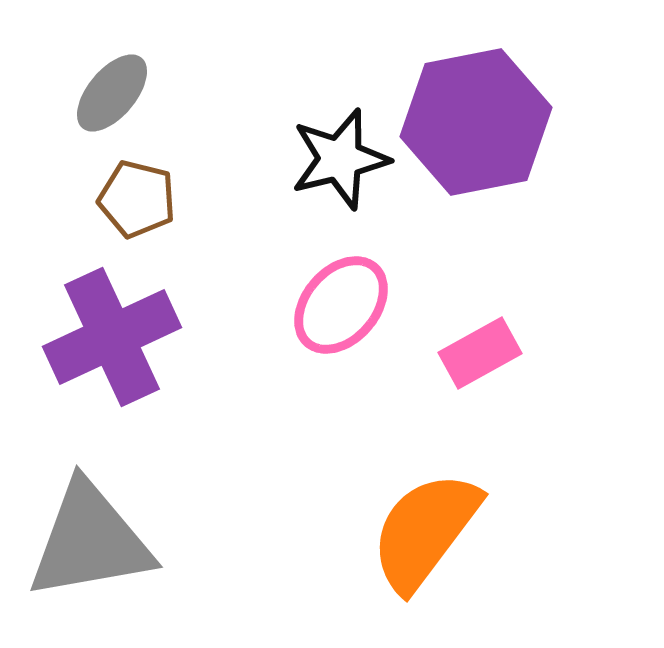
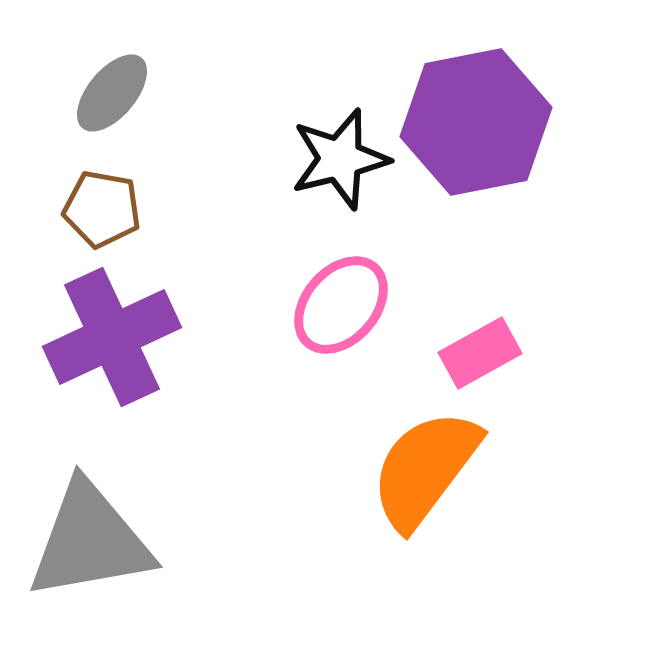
brown pentagon: moved 35 px left, 10 px down; rotated 4 degrees counterclockwise
orange semicircle: moved 62 px up
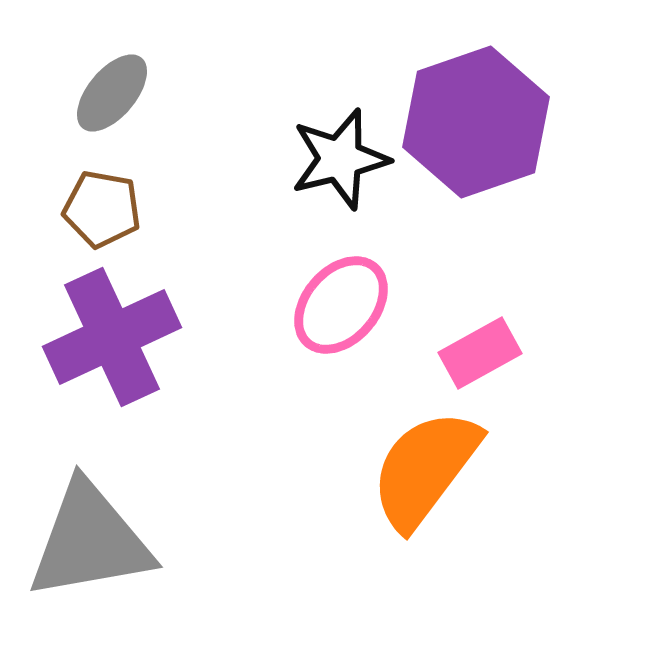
purple hexagon: rotated 8 degrees counterclockwise
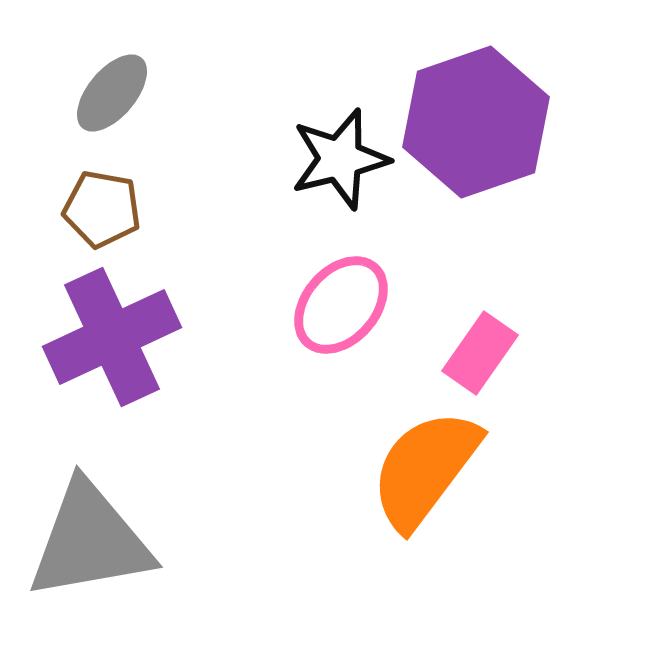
pink rectangle: rotated 26 degrees counterclockwise
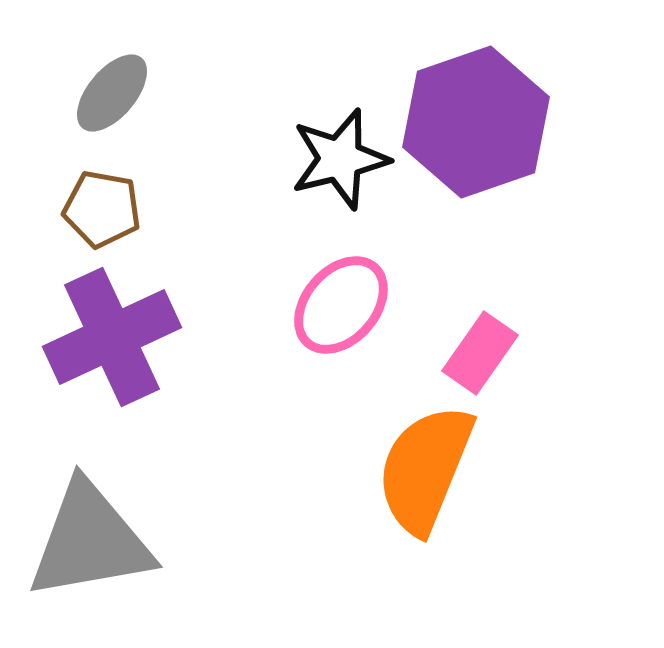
orange semicircle: rotated 15 degrees counterclockwise
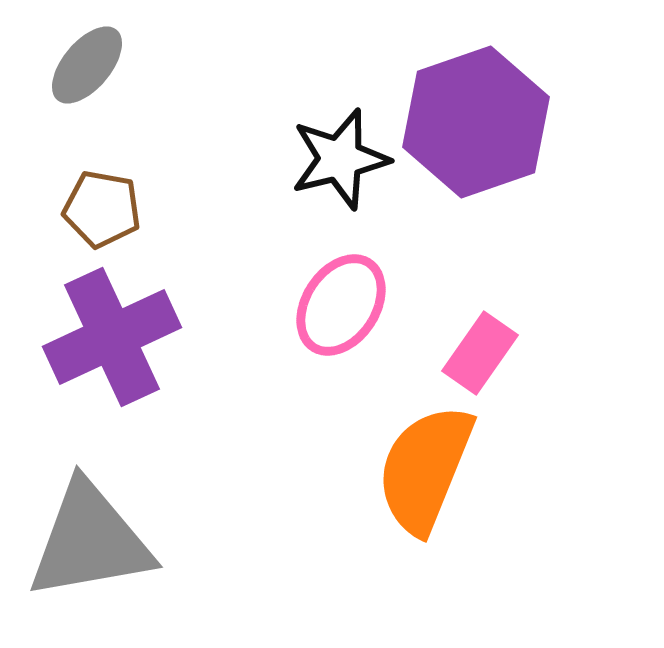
gray ellipse: moved 25 px left, 28 px up
pink ellipse: rotated 8 degrees counterclockwise
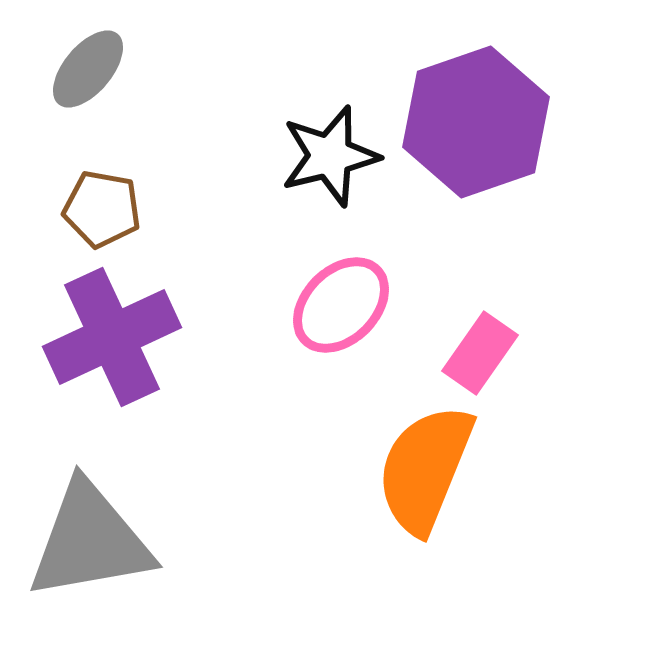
gray ellipse: moved 1 px right, 4 px down
black star: moved 10 px left, 3 px up
pink ellipse: rotated 12 degrees clockwise
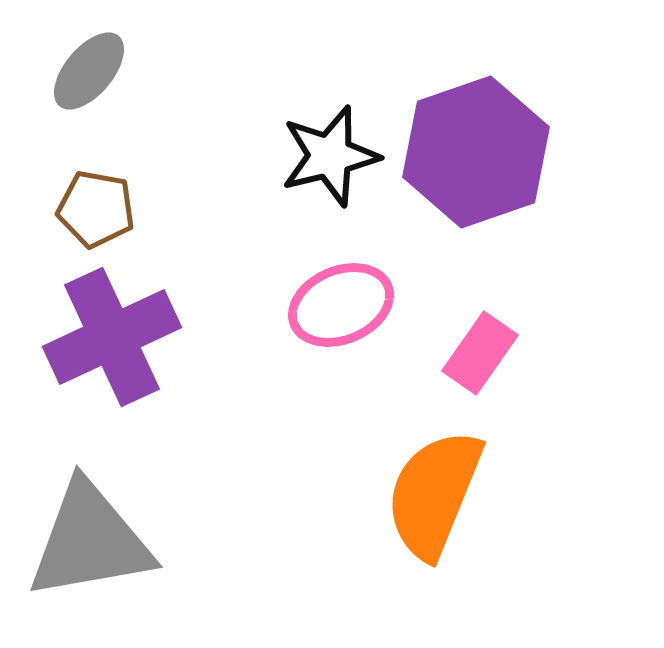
gray ellipse: moved 1 px right, 2 px down
purple hexagon: moved 30 px down
brown pentagon: moved 6 px left
pink ellipse: rotated 22 degrees clockwise
orange semicircle: moved 9 px right, 25 px down
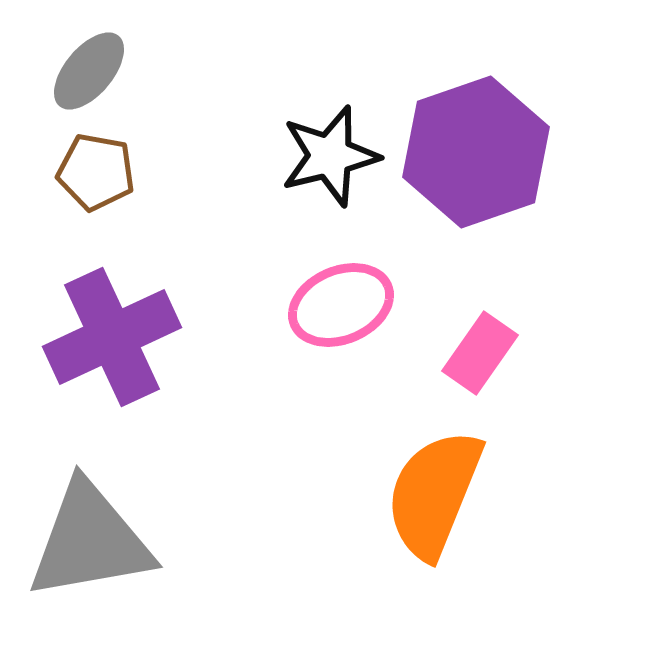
brown pentagon: moved 37 px up
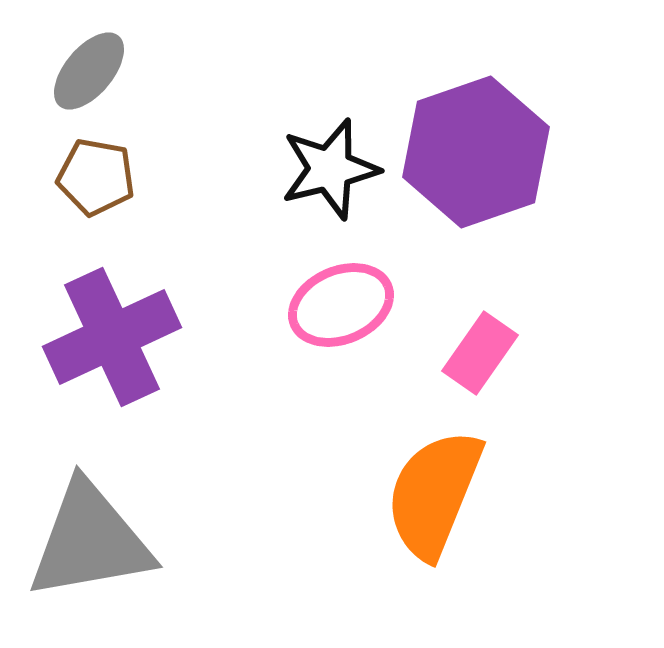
black star: moved 13 px down
brown pentagon: moved 5 px down
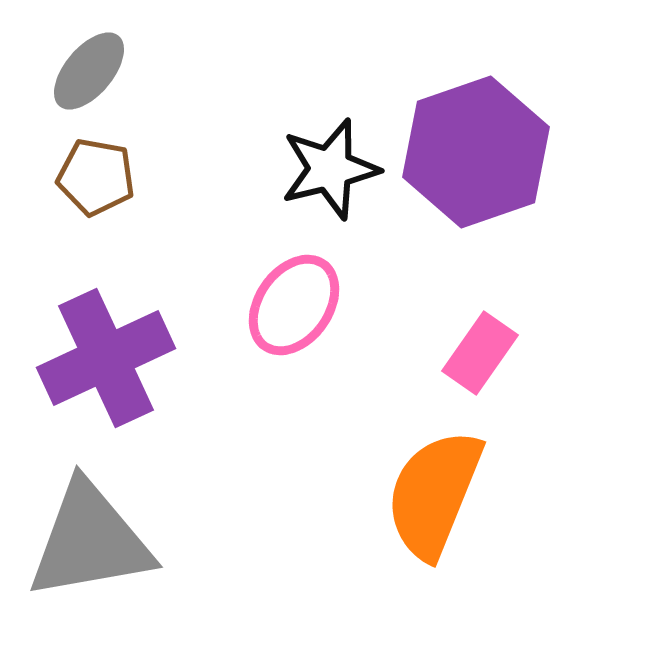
pink ellipse: moved 47 px left; rotated 32 degrees counterclockwise
purple cross: moved 6 px left, 21 px down
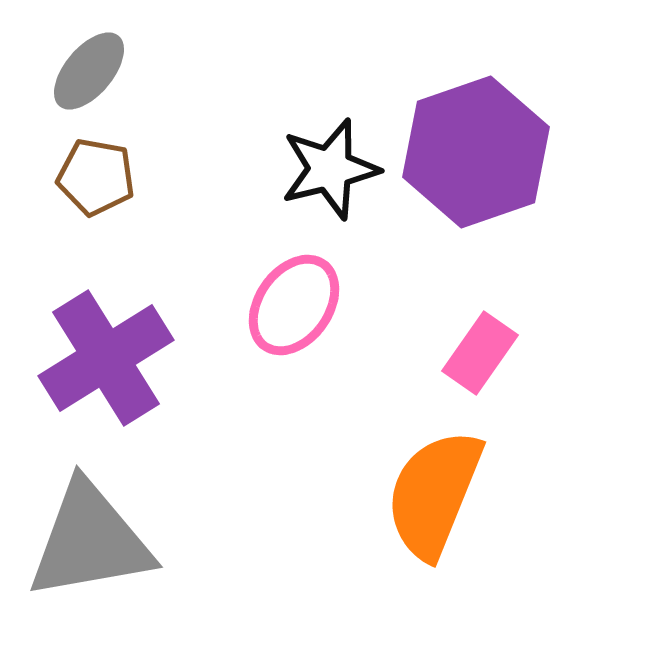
purple cross: rotated 7 degrees counterclockwise
